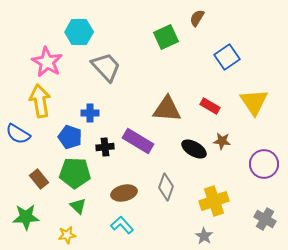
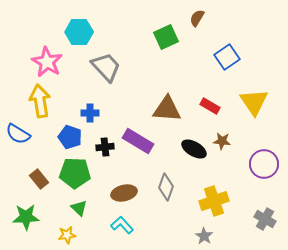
green triangle: moved 1 px right, 2 px down
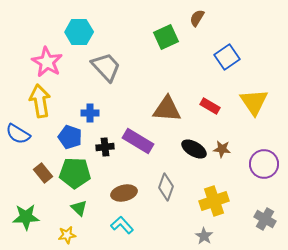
brown star: moved 8 px down
brown rectangle: moved 4 px right, 6 px up
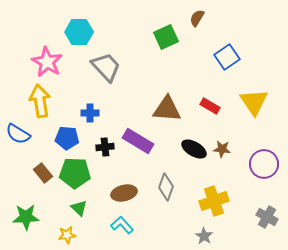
blue pentagon: moved 3 px left, 1 px down; rotated 15 degrees counterclockwise
gray cross: moved 2 px right, 2 px up
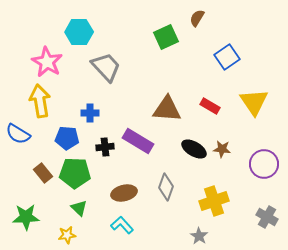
gray star: moved 5 px left
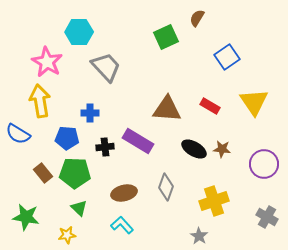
green star: rotated 12 degrees clockwise
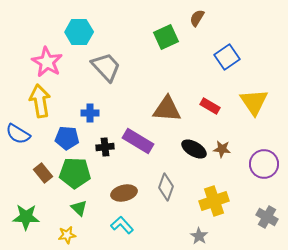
green star: rotated 8 degrees counterclockwise
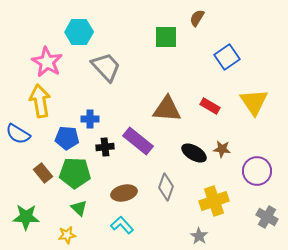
green square: rotated 25 degrees clockwise
blue cross: moved 6 px down
purple rectangle: rotated 8 degrees clockwise
black ellipse: moved 4 px down
purple circle: moved 7 px left, 7 px down
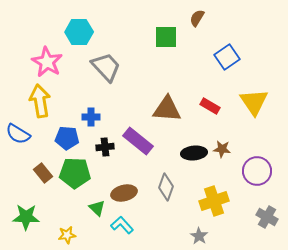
blue cross: moved 1 px right, 2 px up
black ellipse: rotated 35 degrees counterclockwise
green triangle: moved 18 px right
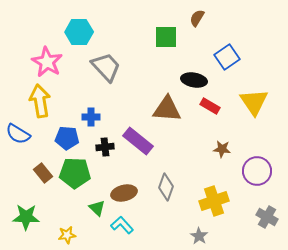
black ellipse: moved 73 px up; rotated 15 degrees clockwise
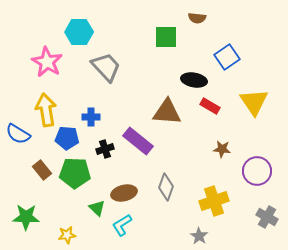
brown semicircle: rotated 114 degrees counterclockwise
yellow arrow: moved 6 px right, 9 px down
brown triangle: moved 3 px down
black cross: moved 2 px down; rotated 12 degrees counterclockwise
brown rectangle: moved 1 px left, 3 px up
cyan L-shape: rotated 80 degrees counterclockwise
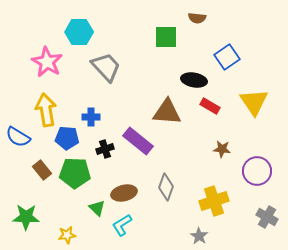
blue semicircle: moved 3 px down
